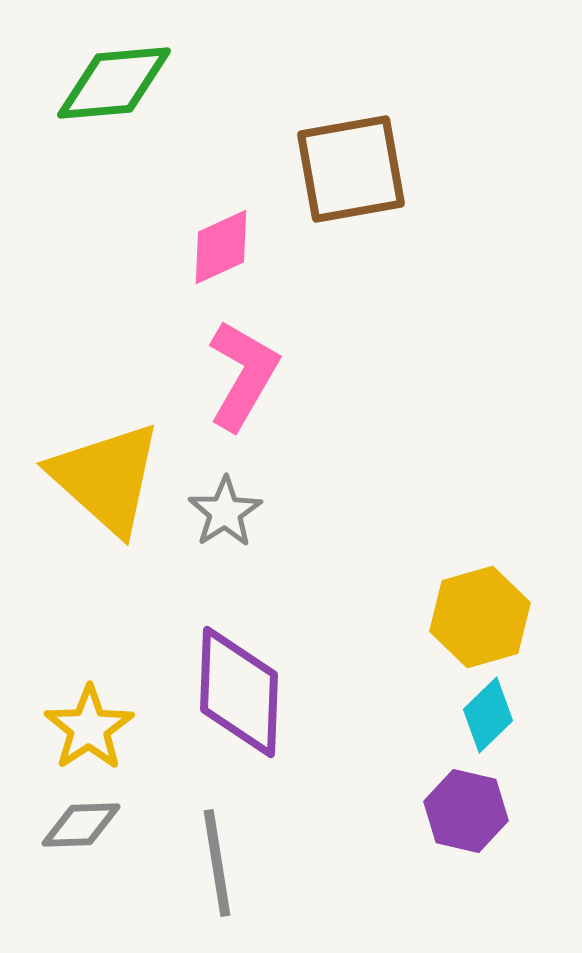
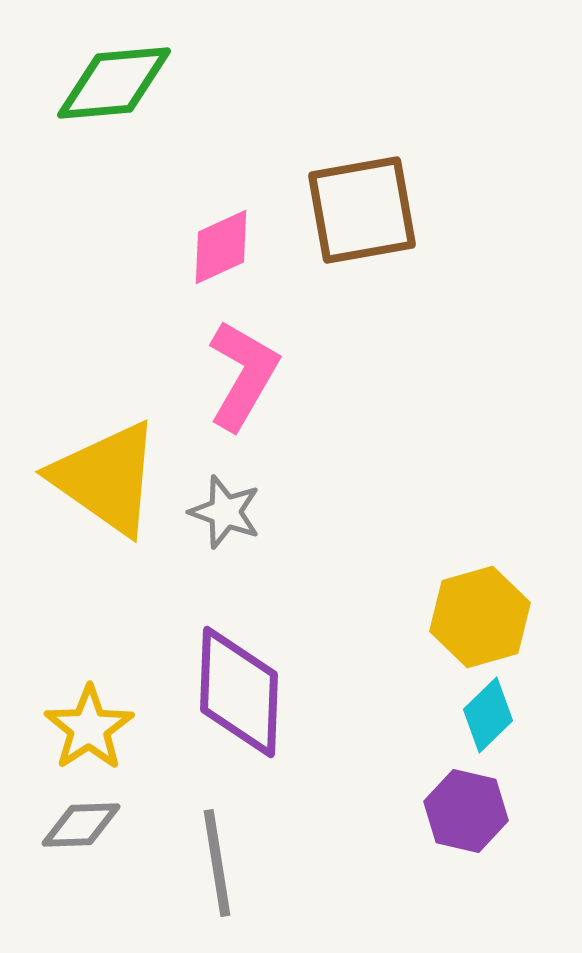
brown square: moved 11 px right, 41 px down
yellow triangle: rotated 7 degrees counterclockwise
gray star: rotated 20 degrees counterclockwise
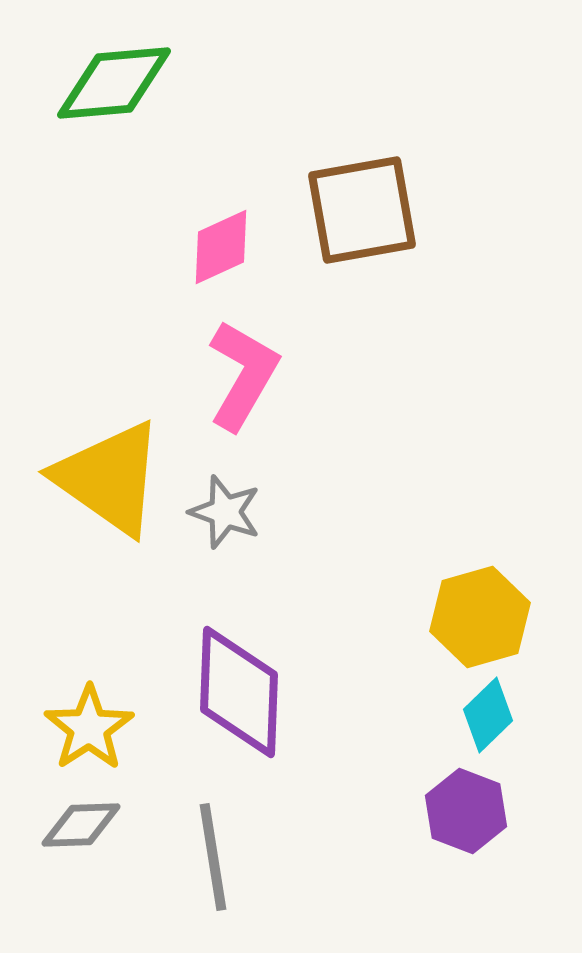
yellow triangle: moved 3 px right
purple hexagon: rotated 8 degrees clockwise
gray line: moved 4 px left, 6 px up
